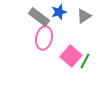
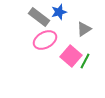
gray triangle: moved 13 px down
pink ellipse: moved 1 px right, 2 px down; rotated 50 degrees clockwise
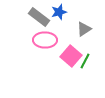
pink ellipse: rotated 30 degrees clockwise
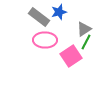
pink square: rotated 15 degrees clockwise
green line: moved 1 px right, 19 px up
